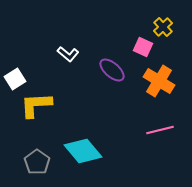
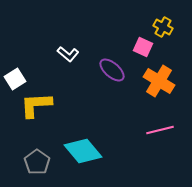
yellow cross: rotated 18 degrees counterclockwise
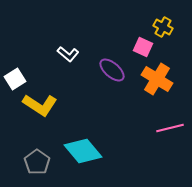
orange cross: moved 2 px left, 2 px up
yellow L-shape: moved 4 px right; rotated 144 degrees counterclockwise
pink line: moved 10 px right, 2 px up
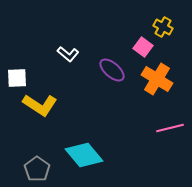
pink square: rotated 12 degrees clockwise
white square: moved 2 px right, 1 px up; rotated 30 degrees clockwise
cyan diamond: moved 1 px right, 4 px down
gray pentagon: moved 7 px down
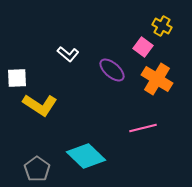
yellow cross: moved 1 px left, 1 px up
pink line: moved 27 px left
cyan diamond: moved 2 px right, 1 px down; rotated 6 degrees counterclockwise
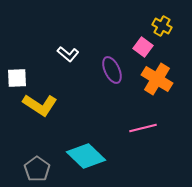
purple ellipse: rotated 24 degrees clockwise
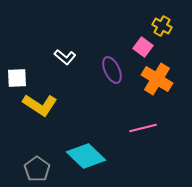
white L-shape: moved 3 px left, 3 px down
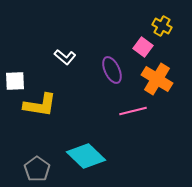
white square: moved 2 px left, 3 px down
yellow L-shape: rotated 24 degrees counterclockwise
pink line: moved 10 px left, 17 px up
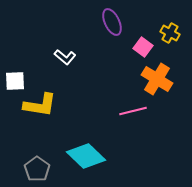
yellow cross: moved 8 px right, 7 px down
purple ellipse: moved 48 px up
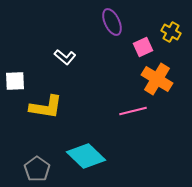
yellow cross: moved 1 px right, 1 px up
pink square: rotated 30 degrees clockwise
yellow L-shape: moved 6 px right, 2 px down
